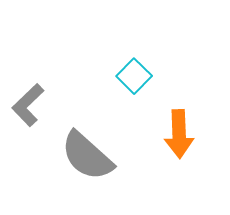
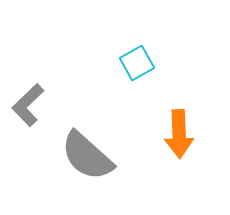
cyan square: moved 3 px right, 13 px up; rotated 16 degrees clockwise
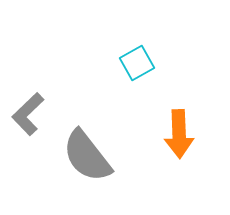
gray L-shape: moved 9 px down
gray semicircle: rotated 10 degrees clockwise
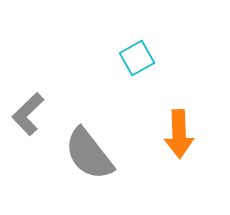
cyan square: moved 5 px up
gray semicircle: moved 2 px right, 2 px up
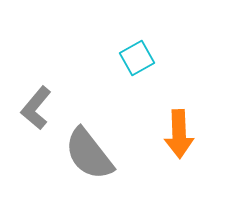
gray L-shape: moved 8 px right, 6 px up; rotated 6 degrees counterclockwise
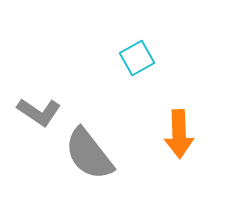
gray L-shape: moved 3 px right, 4 px down; rotated 96 degrees counterclockwise
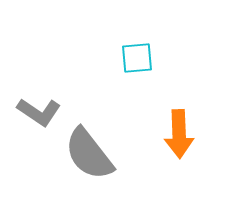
cyan square: rotated 24 degrees clockwise
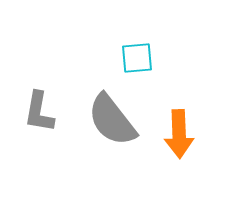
gray L-shape: rotated 66 degrees clockwise
gray semicircle: moved 23 px right, 34 px up
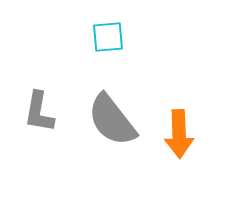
cyan square: moved 29 px left, 21 px up
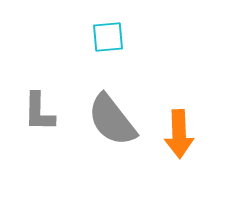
gray L-shape: rotated 9 degrees counterclockwise
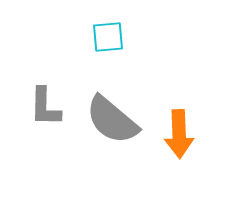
gray L-shape: moved 6 px right, 5 px up
gray semicircle: rotated 12 degrees counterclockwise
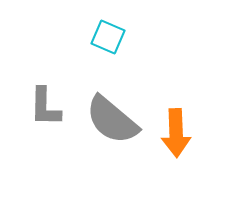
cyan square: rotated 28 degrees clockwise
orange arrow: moved 3 px left, 1 px up
